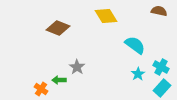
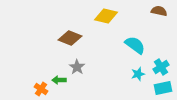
yellow diamond: rotated 45 degrees counterclockwise
brown diamond: moved 12 px right, 10 px down
cyan cross: rotated 28 degrees clockwise
cyan star: rotated 16 degrees clockwise
cyan rectangle: moved 1 px right; rotated 36 degrees clockwise
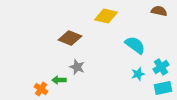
gray star: rotated 14 degrees counterclockwise
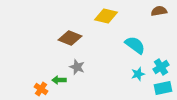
brown semicircle: rotated 21 degrees counterclockwise
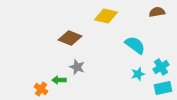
brown semicircle: moved 2 px left, 1 px down
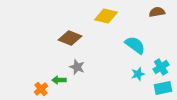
orange cross: rotated 16 degrees clockwise
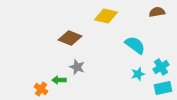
orange cross: rotated 16 degrees counterclockwise
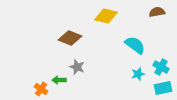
cyan cross: rotated 28 degrees counterclockwise
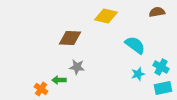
brown diamond: rotated 20 degrees counterclockwise
gray star: rotated 14 degrees counterclockwise
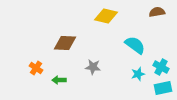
brown diamond: moved 5 px left, 5 px down
gray star: moved 16 px right
orange cross: moved 5 px left, 21 px up
